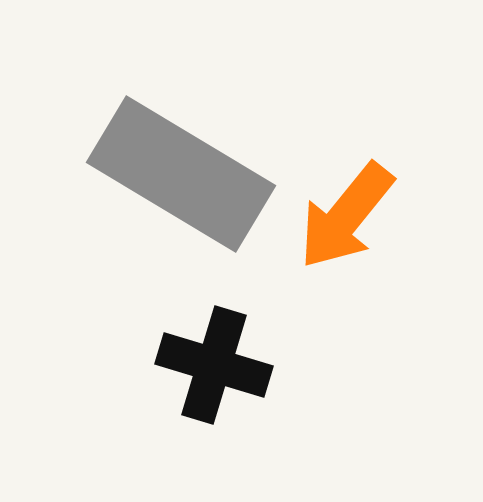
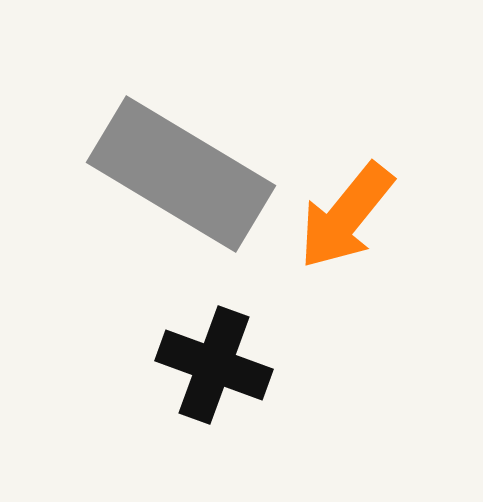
black cross: rotated 3 degrees clockwise
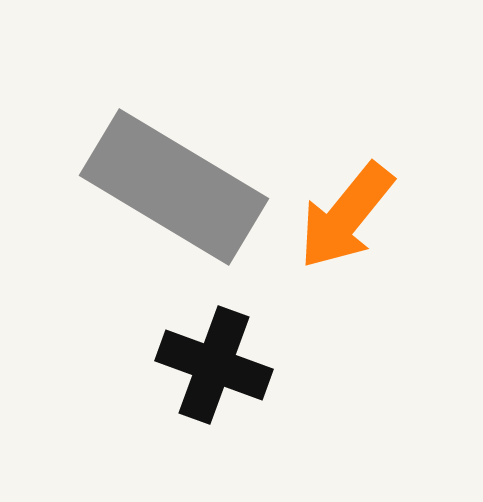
gray rectangle: moved 7 px left, 13 px down
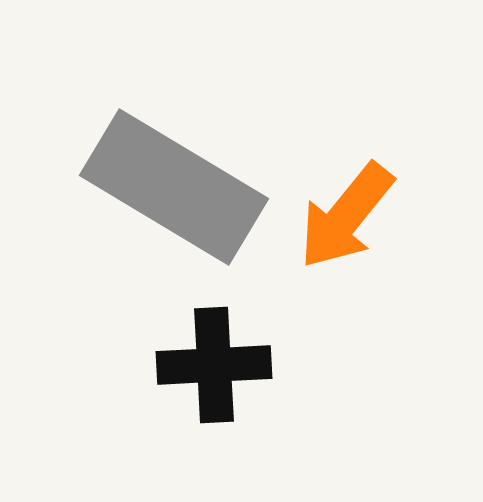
black cross: rotated 23 degrees counterclockwise
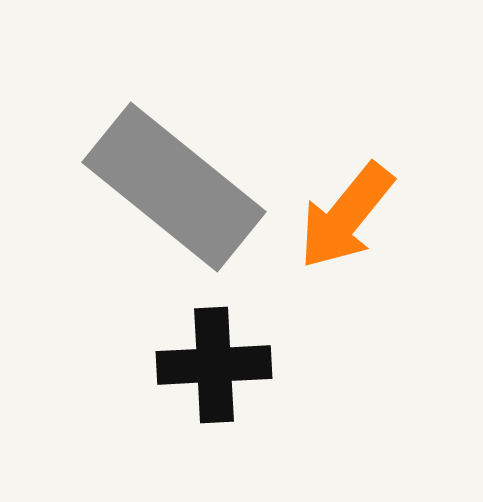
gray rectangle: rotated 8 degrees clockwise
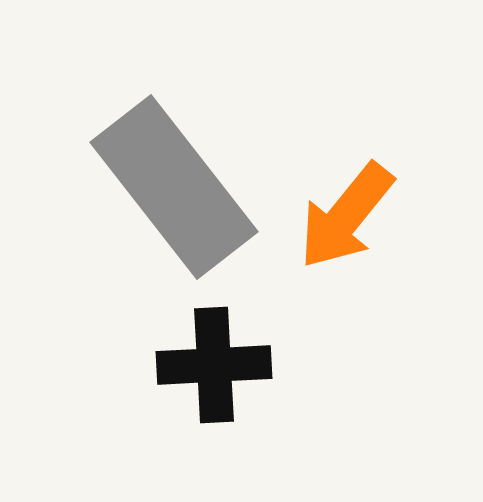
gray rectangle: rotated 13 degrees clockwise
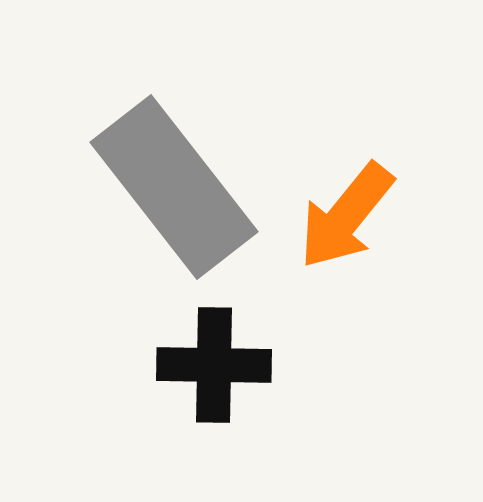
black cross: rotated 4 degrees clockwise
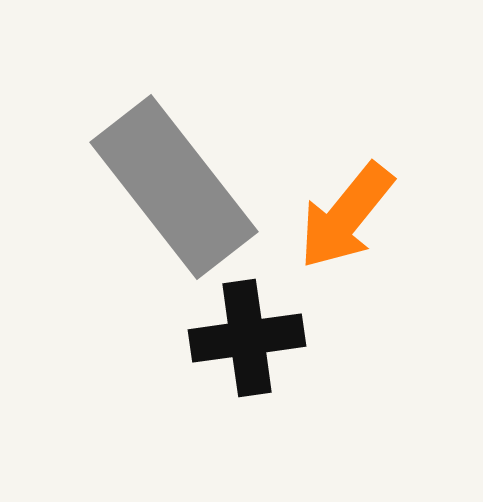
black cross: moved 33 px right, 27 px up; rotated 9 degrees counterclockwise
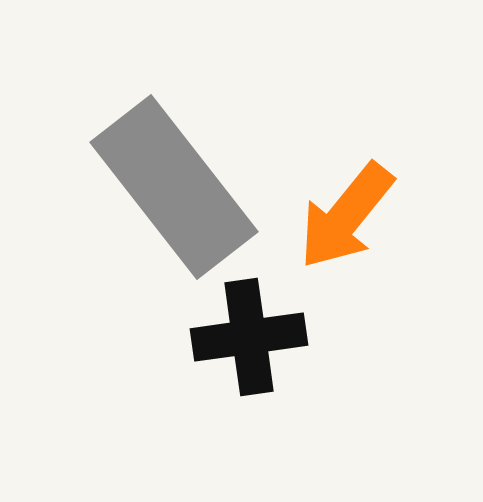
black cross: moved 2 px right, 1 px up
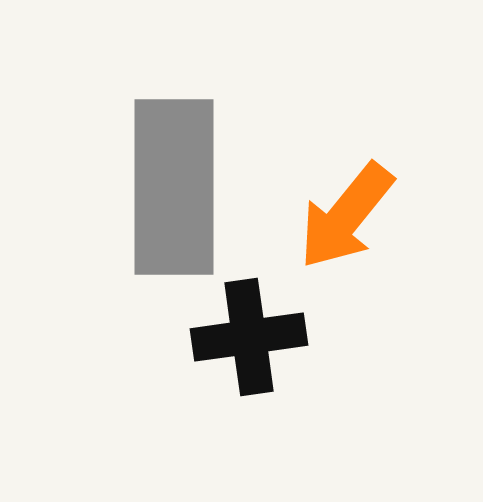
gray rectangle: rotated 38 degrees clockwise
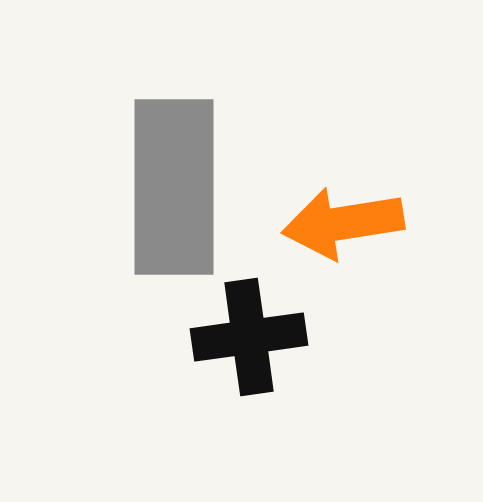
orange arrow: moved 3 px left, 7 px down; rotated 42 degrees clockwise
